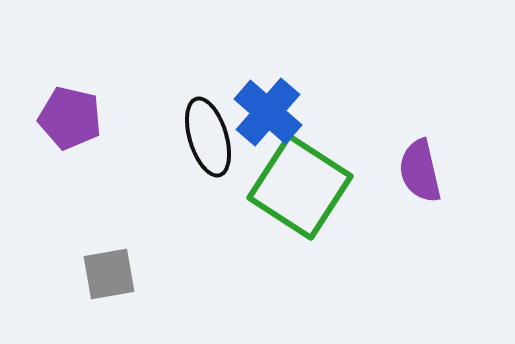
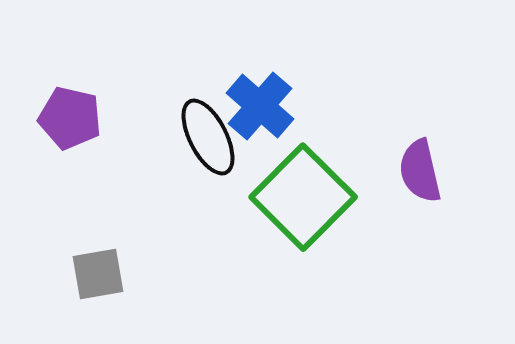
blue cross: moved 8 px left, 6 px up
black ellipse: rotated 10 degrees counterclockwise
green square: moved 3 px right, 10 px down; rotated 12 degrees clockwise
gray square: moved 11 px left
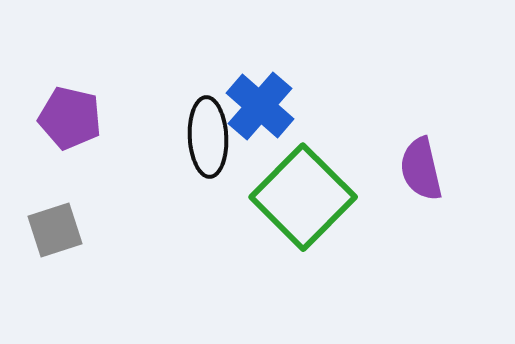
black ellipse: rotated 24 degrees clockwise
purple semicircle: moved 1 px right, 2 px up
gray square: moved 43 px left, 44 px up; rotated 8 degrees counterclockwise
